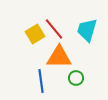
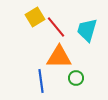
red line: moved 2 px right, 2 px up
yellow square: moved 17 px up
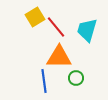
blue line: moved 3 px right
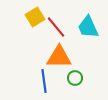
cyan trapezoid: moved 1 px right, 3 px up; rotated 40 degrees counterclockwise
green circle: moved 1 px left
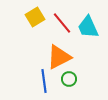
red line: moved 6 px right, 4 px up
orange triangle: rotated 28 degrees counterclockwise
green circle: moved 6 px left, 1 px down
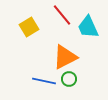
yellow square: moved 6 px left, 10 px down
red line: moved 8 px up
orange triangle: moved 6 px right
blue line: rotated 70 degrees counterclockwise
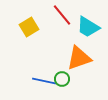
cyan trapezoid: rotated 35 degrees counterclockwise
orange triangle: moved 14 px right, 1 px down; rotated 8 degrees clockwise
green circle: moved 7 px left
